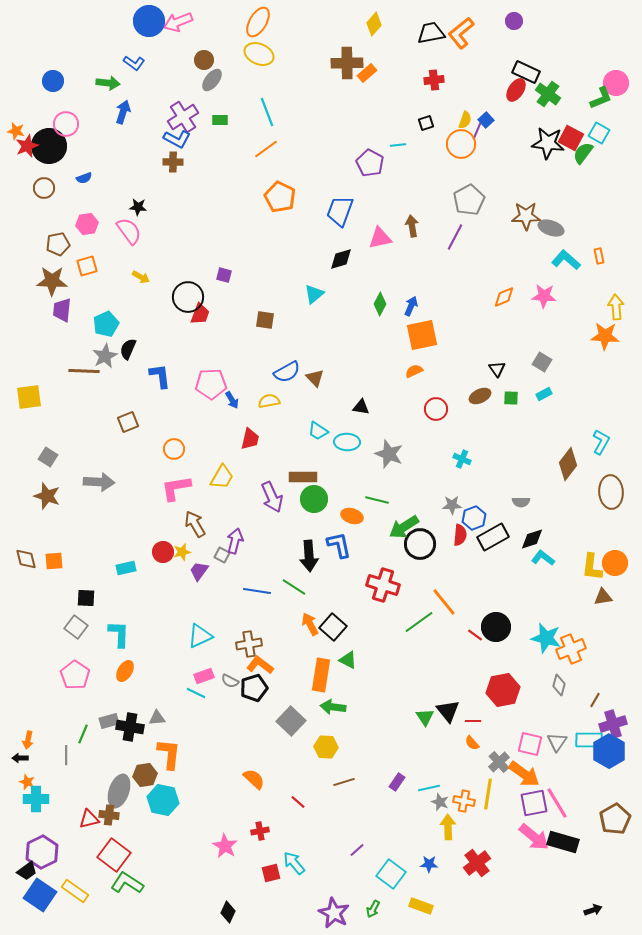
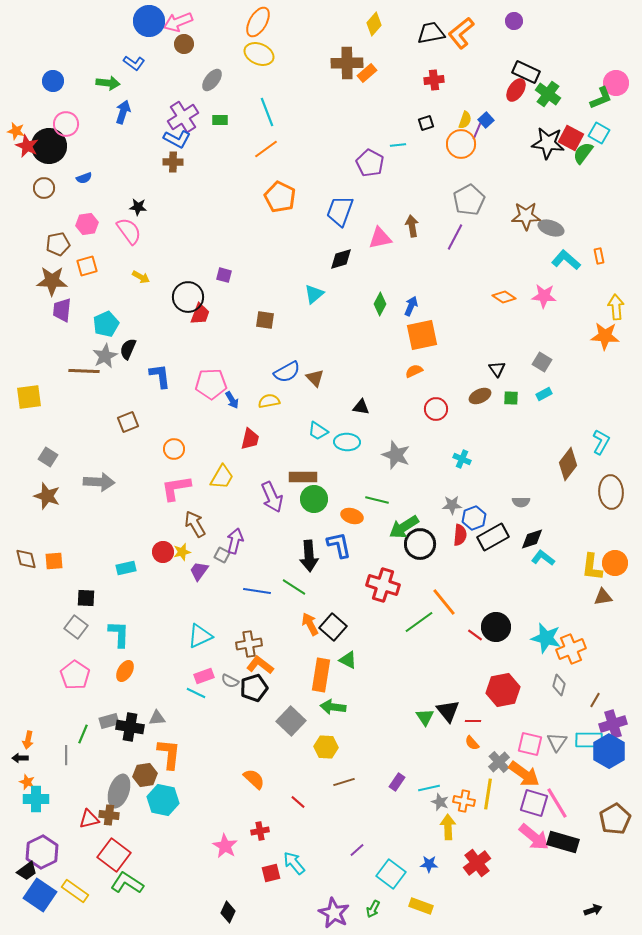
brown circle at (204, 60): moved 20 px left, 16 px up
red star at (27, 146): rotated 25 degrees counterclockwise
orange diamond at (504, 297): rotated 55 degrees clockwise
gray star at (389, 454): moved 7 px right, 1 px down
purple square at (534, 803): rotated 28 degrees clockwise
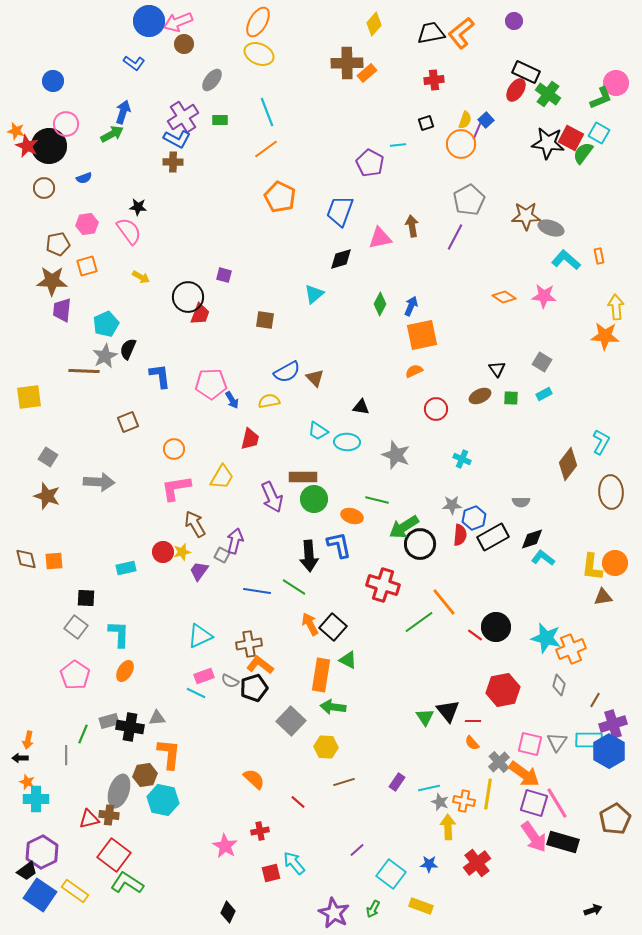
green arrow at (108, 83): moved 4 px right, 51 px down; rotated 35 degrees counterclockwise
pink arrow at (534, 837): rotated 16 degrees clockwise
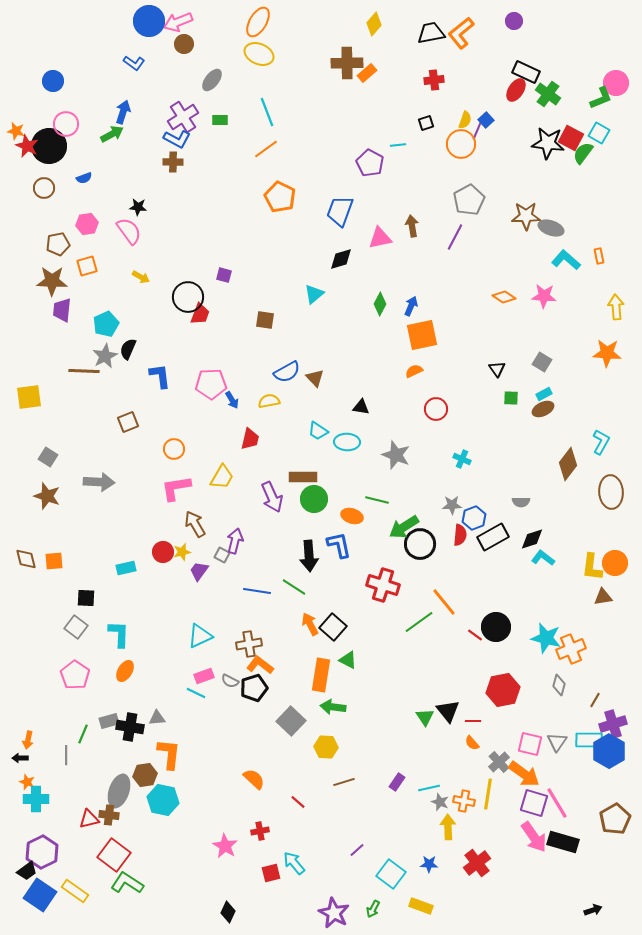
orange star at (605, 336): moved 2 px right, 17 px down
brown ellipse at (480, 396): moved 63 px right, 13 px down
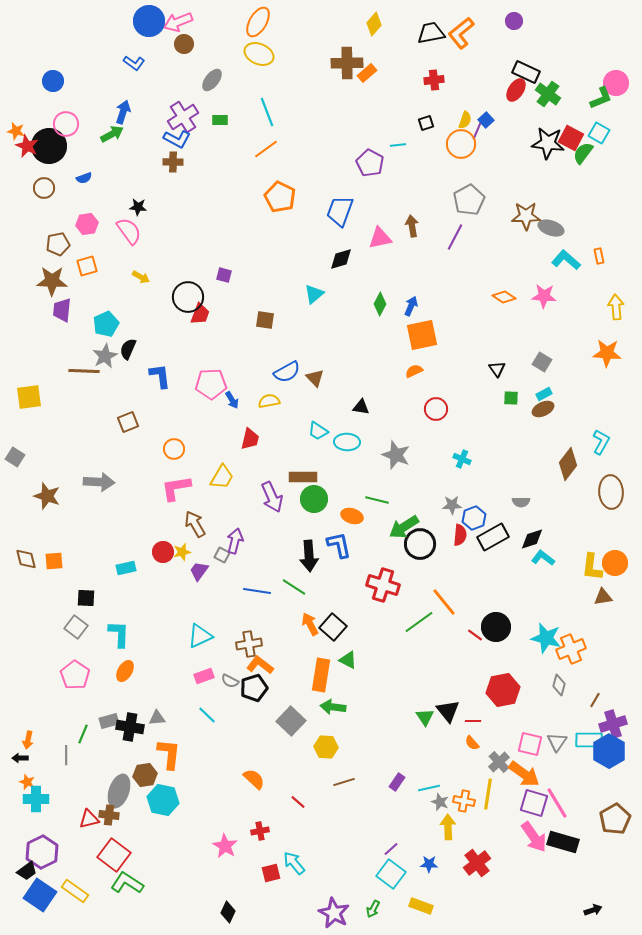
gray square at (48, 457): moved 33 px left
cyan line at (196, 693): moved 11 px right, 22 px down; rotated 18 degrees clockwise
purple line at (357, 850): moved 34 px right, 1 px up
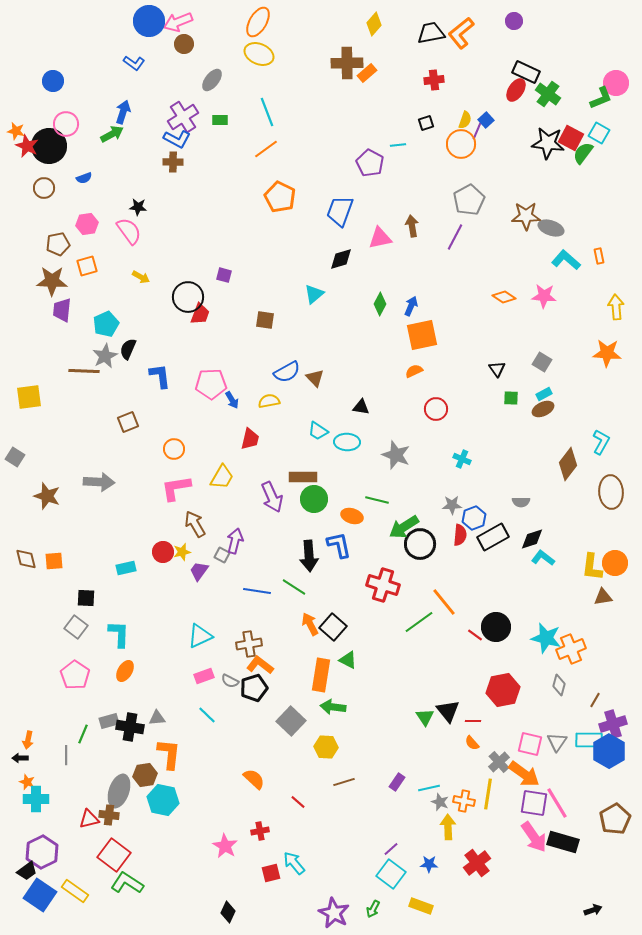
purple square at (534, 803): rotated 8 degrees counterclockwise
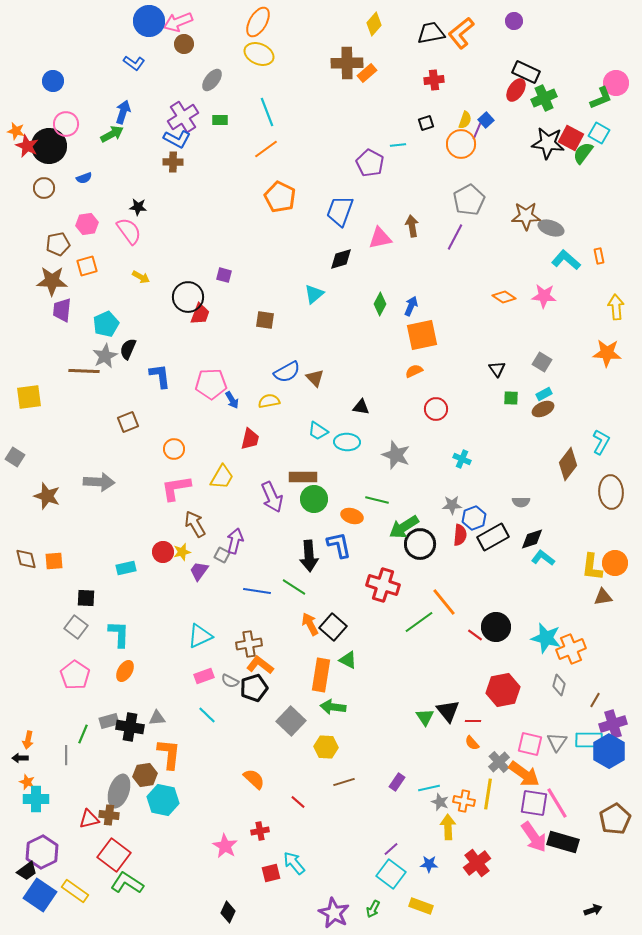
green cross at (548, 94): moved 4 px left, 4 px down; rotated 30 degrees clockwise
